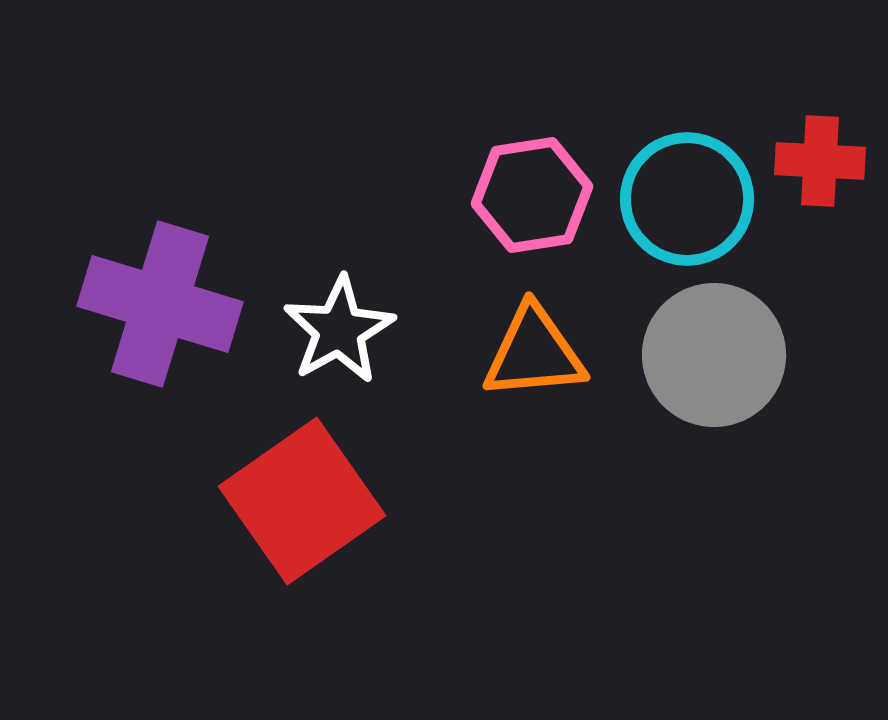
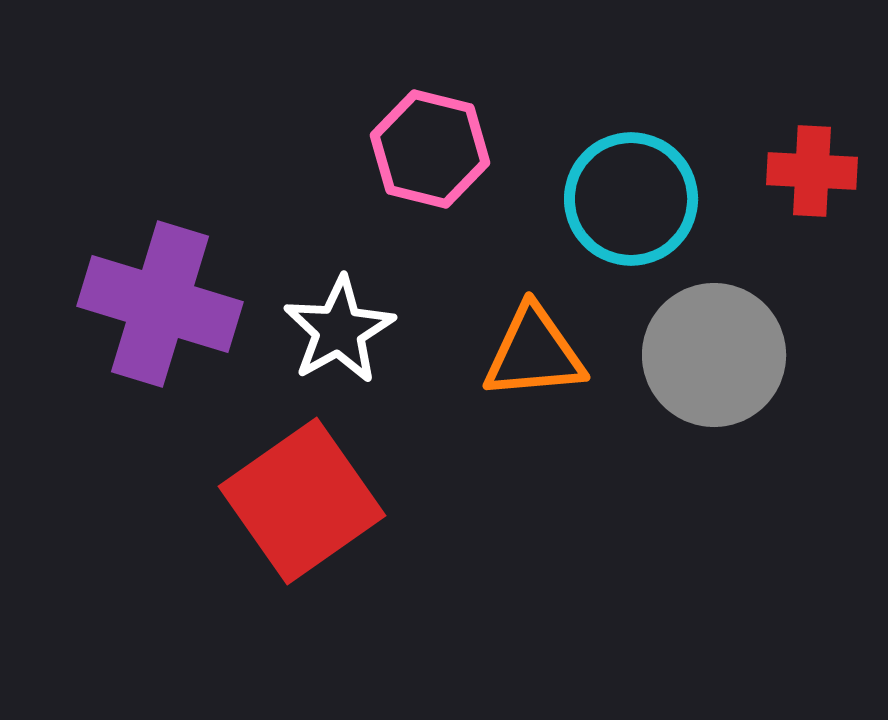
red cross: moved 8 px left, 10 px down
pink hexagon: moved 102 px left, 46 px up; rotated 23 degrees clockwise
cyan circle: moved 56 px left
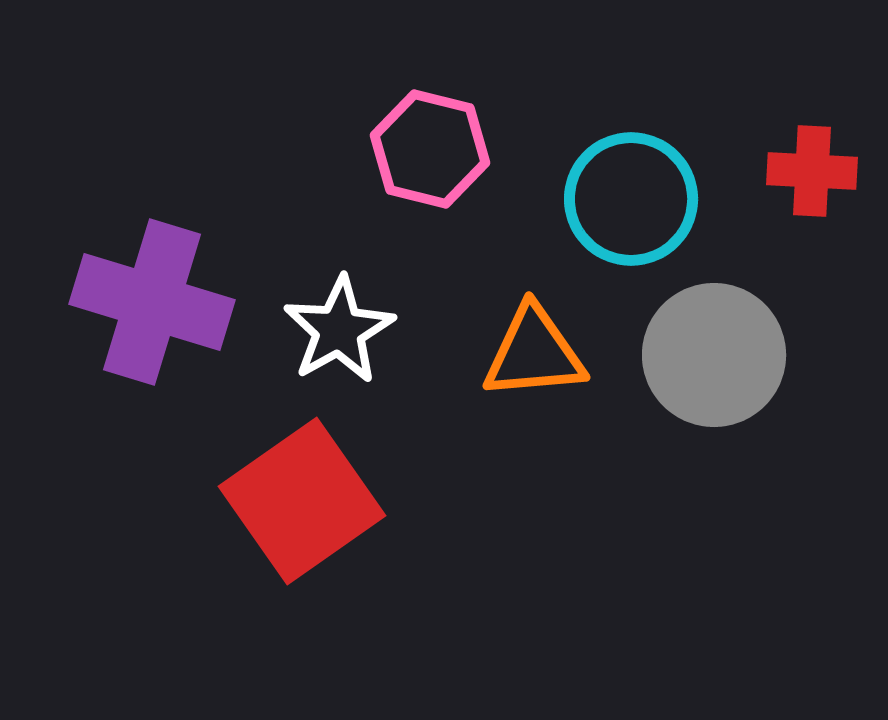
purple cross: moved 8 px left, 2 px up
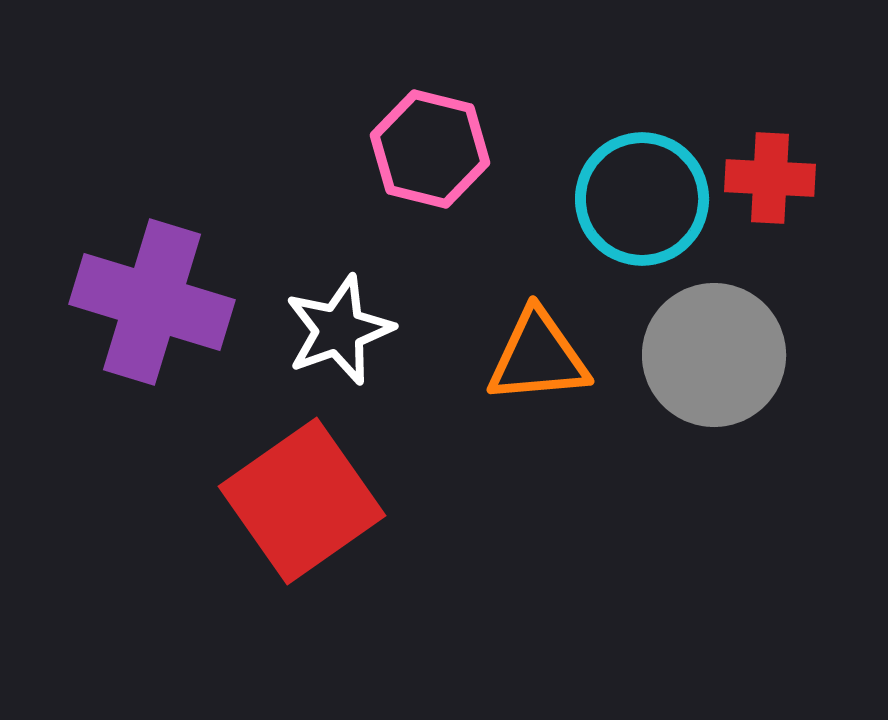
red cross: moved 42 px left, 7 px down
cyan circle: moved 11 px right
white star: rotated 9 degrees clockwise
orange triangle: moved 4 px right, 4 px down
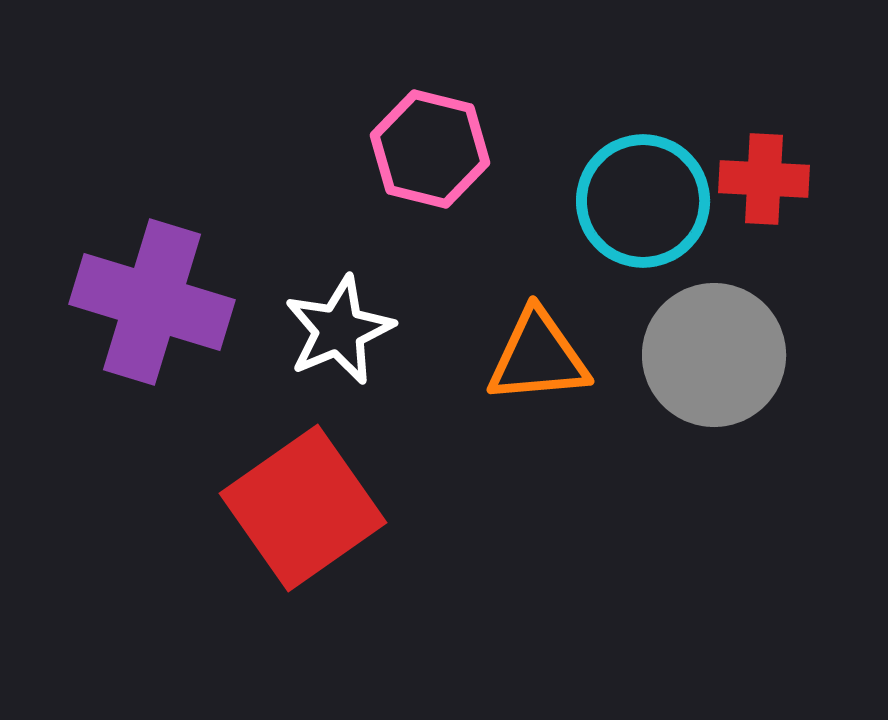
red cross: moved 6 px left, 1 px down
cyan circle: moved 1 px right, 2 px down
white star: rotated 3 degrees counterclockwise
red square: moved 1 px right, 7 px down
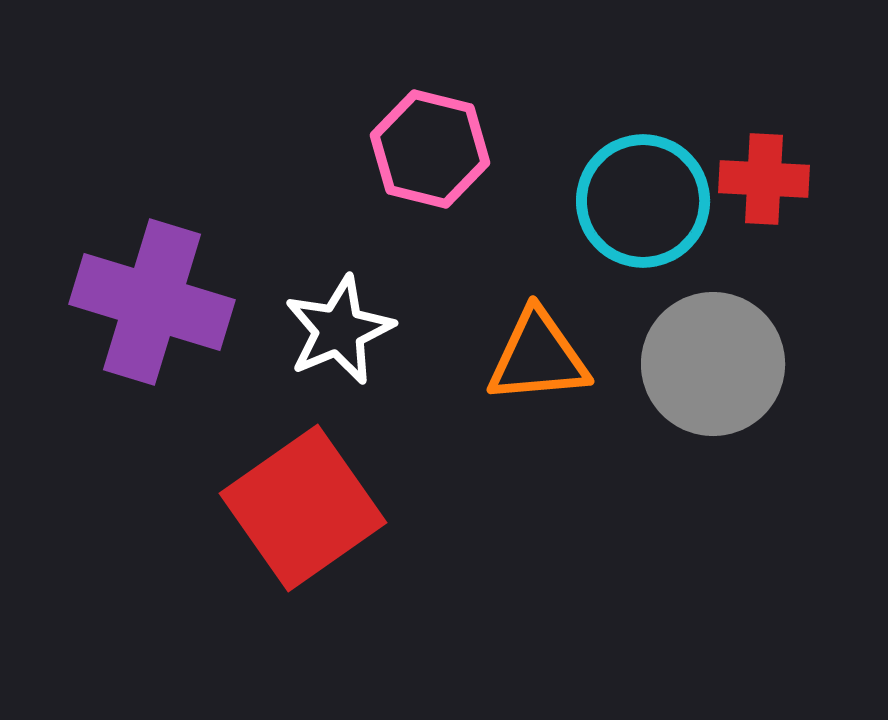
gray circle: moved 1 px left, 9 px down
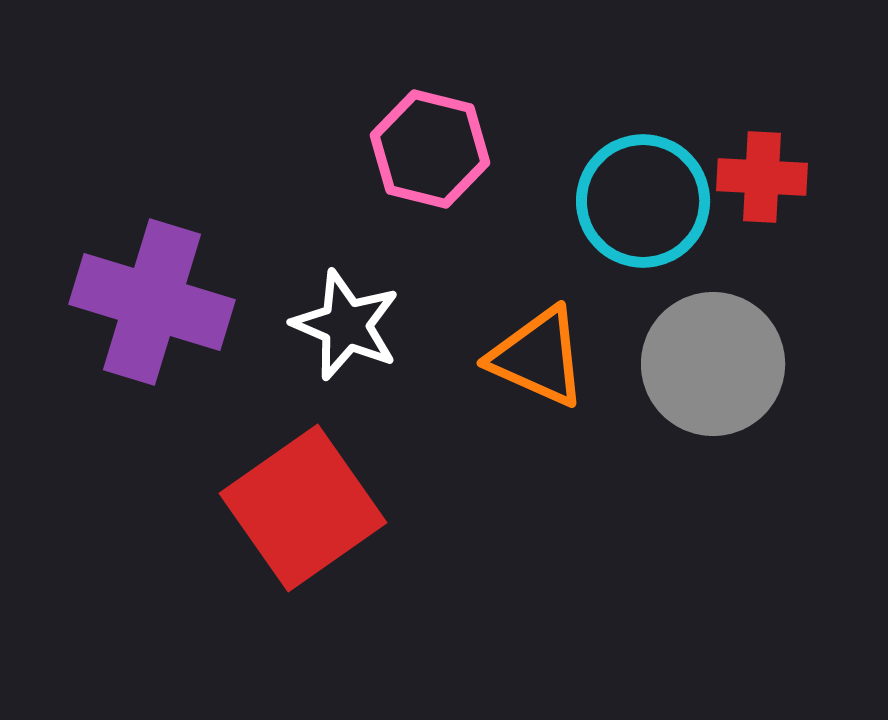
red cross: moved 2 px left, 2 px up
white star: moved 7 px right, 5 px up; rotated 26 degrees counterclockwise
orange triangle: rotated 29 degrees clockwise
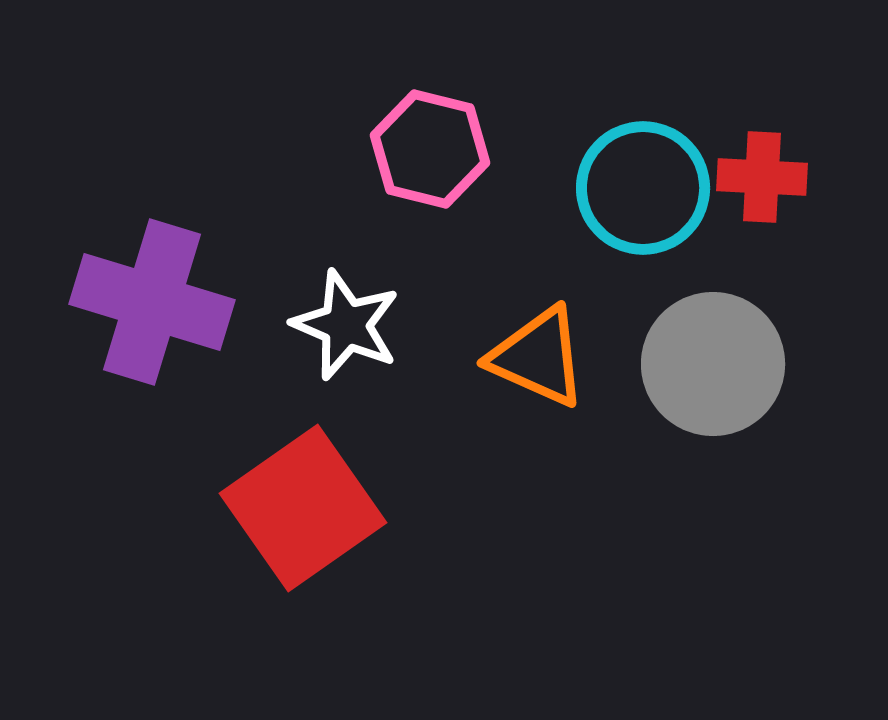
cyan circle: moved 13 px up
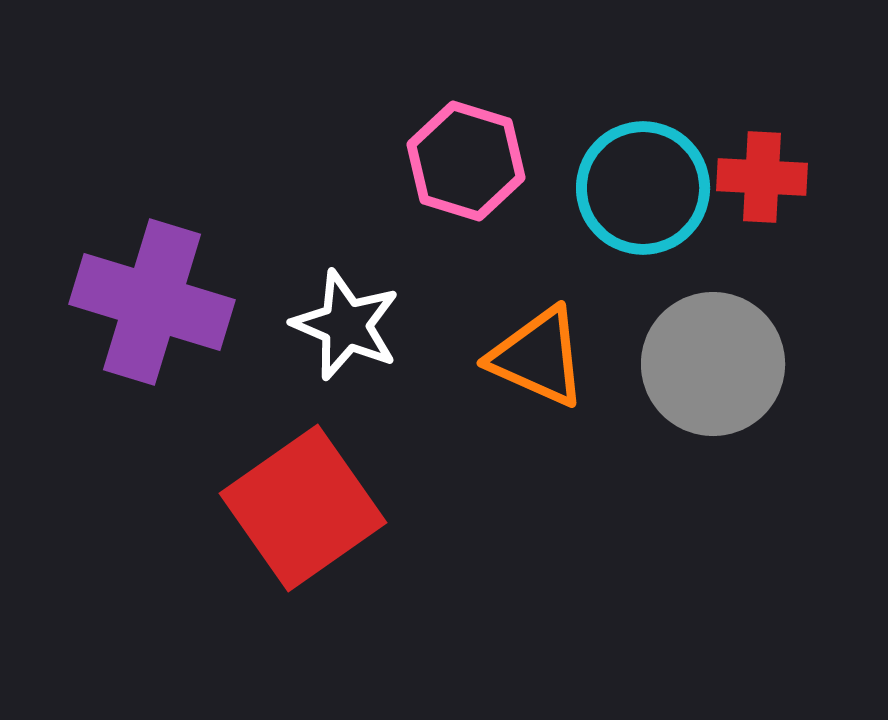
pink hexagon: moved 36 px right, 12 px down; rotated 3 degrees clockwise
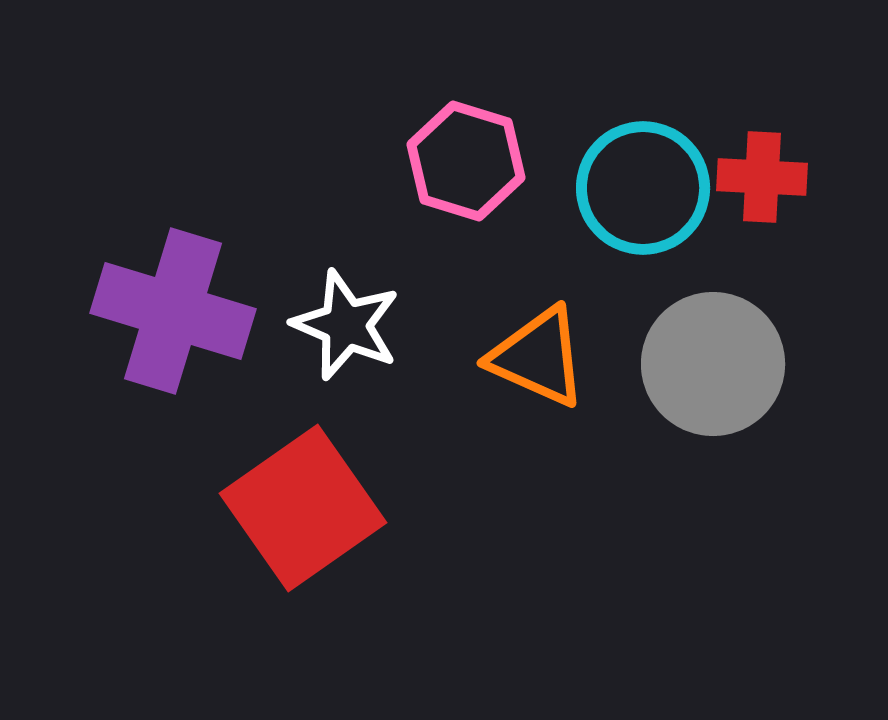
purple cross: moved 21 px right, 9 px down
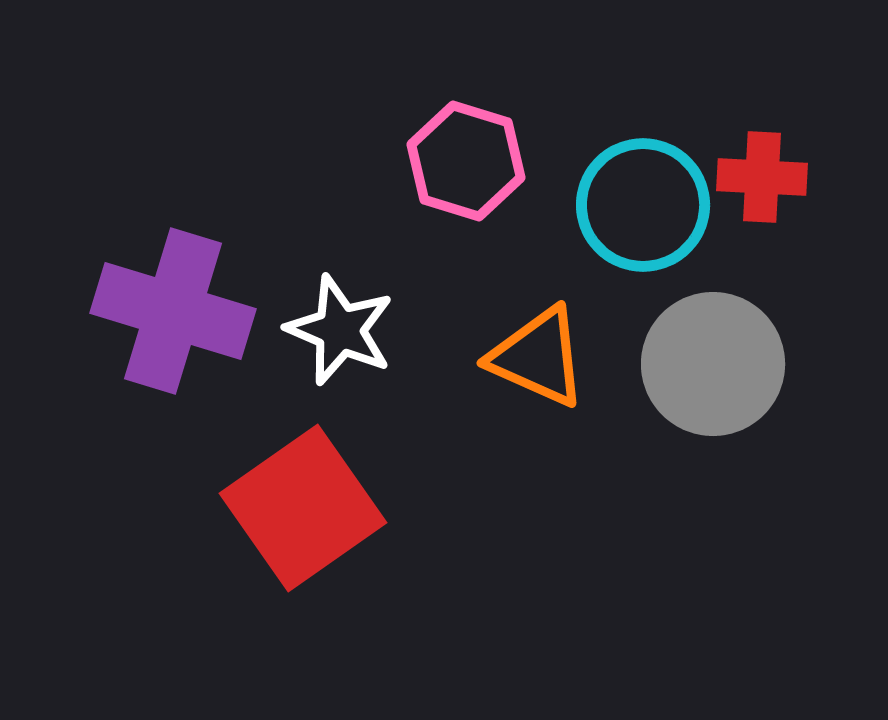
cyan circle: moved 17 px down
white star: moved 6 px left, 5 px down
